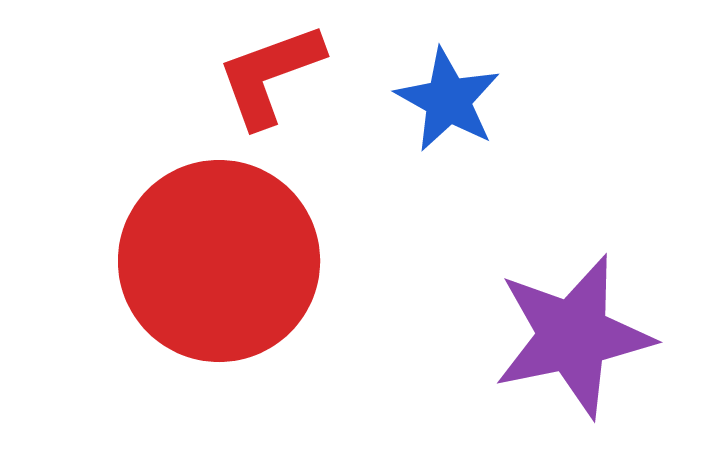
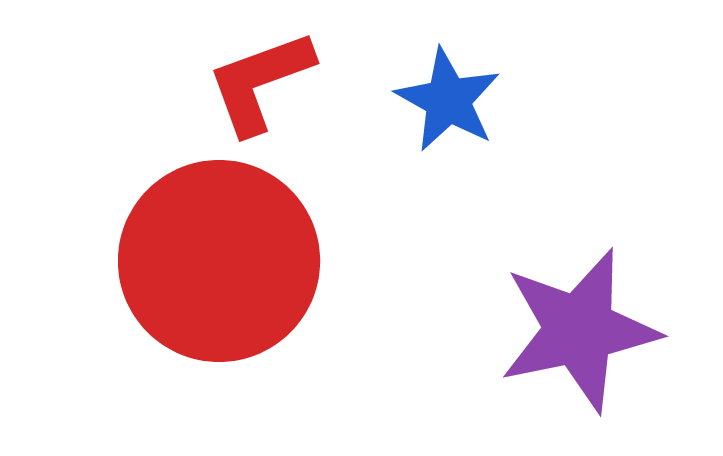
red L-shape: moved 10 px left, 7 px down
purple star: moved 6 px right, 6 px up
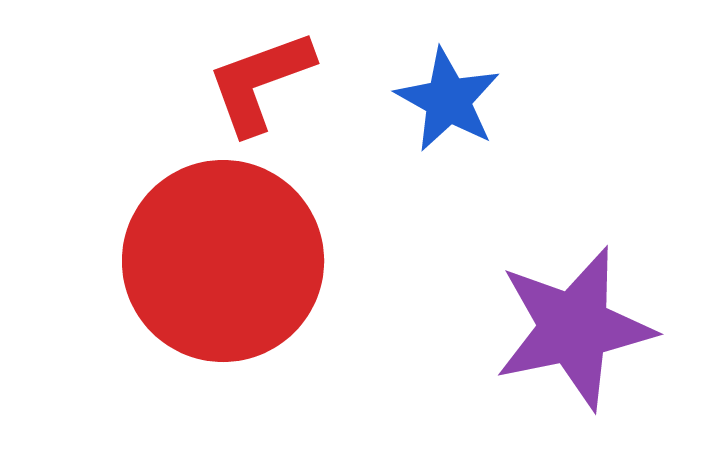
red circle: moved 4 px right
purple star: moved 5 px left, 2 px up
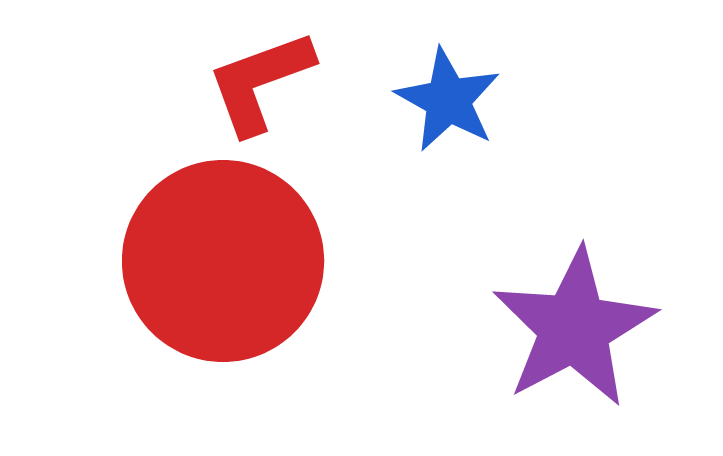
purple star: rotated 16 degrees counterclockwise
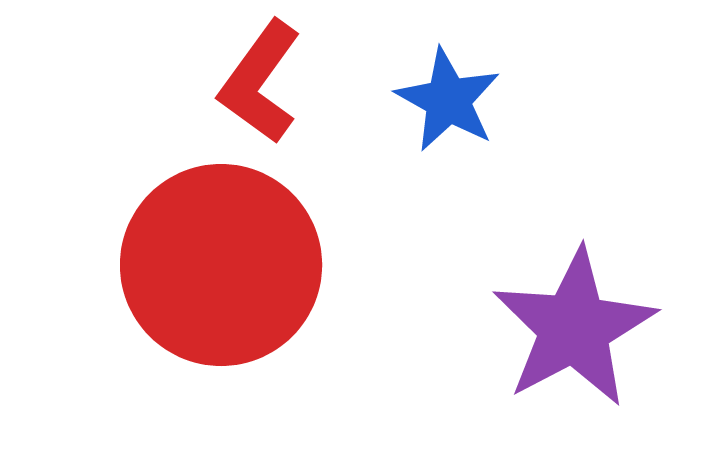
red L-shape: rotated 34 degrees counterclockwise
red circle: moved 2 px left, 4 px down
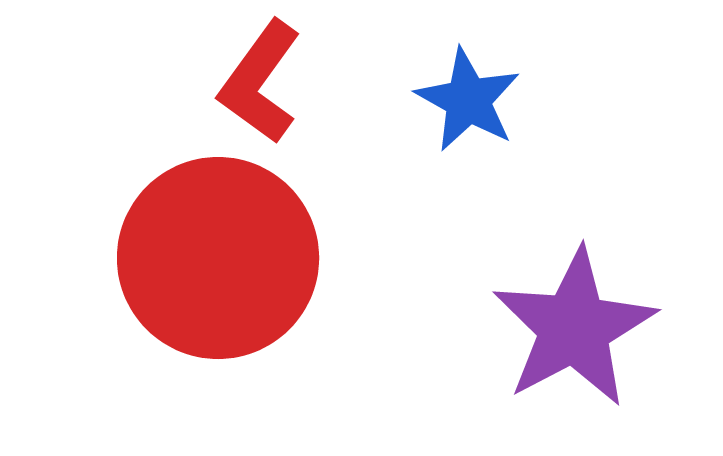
blue star: moved 20 px right
red circle: moved 3 px left, 7 px up
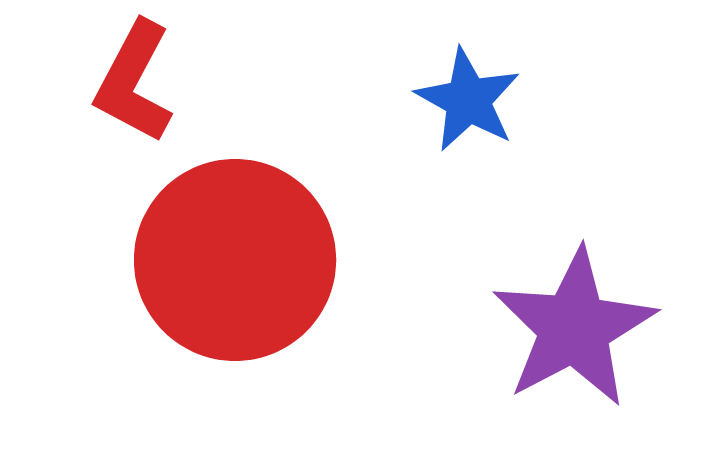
red L-shape: moved 126 px left; rotated 8 degrees counterclockwise
red circle: moved 17 px right, 2 px down
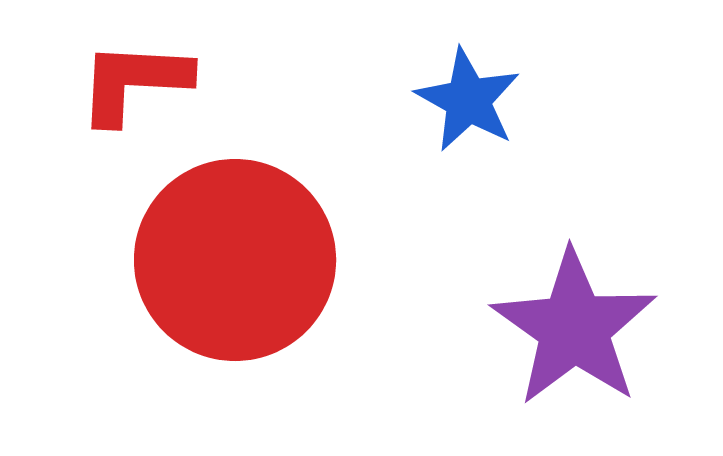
red L-shape: rotated 65 degrees clockwise
purple star: rotated 9 degrees counterclockwise
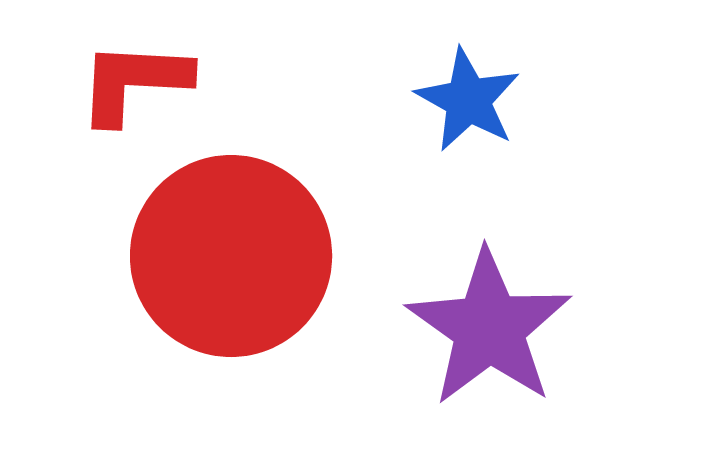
red circle: moved 4 px left, 4 px up
purple star: moved 85 px left
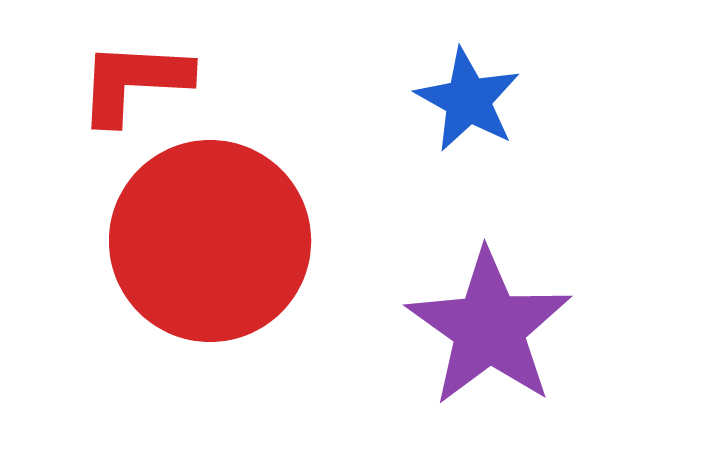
red circle: moved 21 px left, 15 px up
